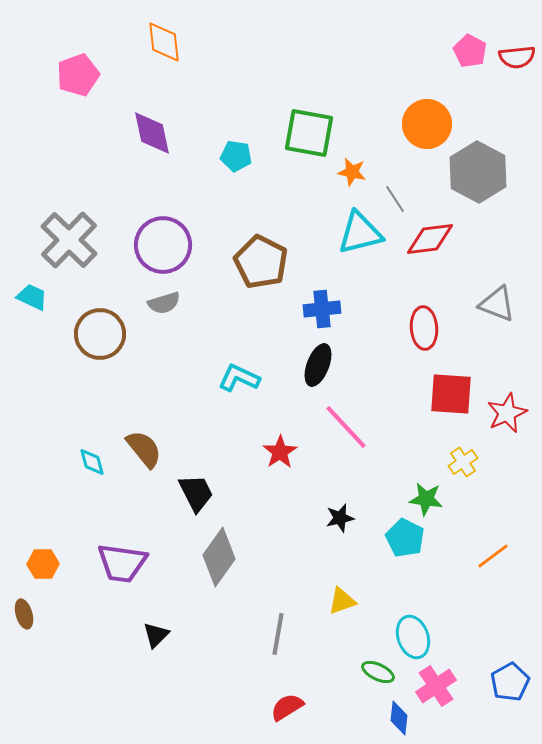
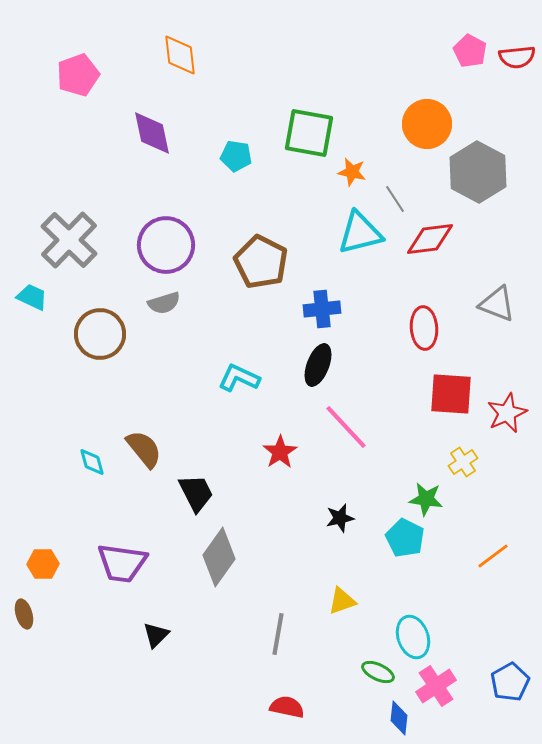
orange diamond at (164, 42): moved 16 px right, 13 px down
purple circle at (163, 245): moved 3 px right
red semicircle at (287, 707): rotated 44 degrees clockwise
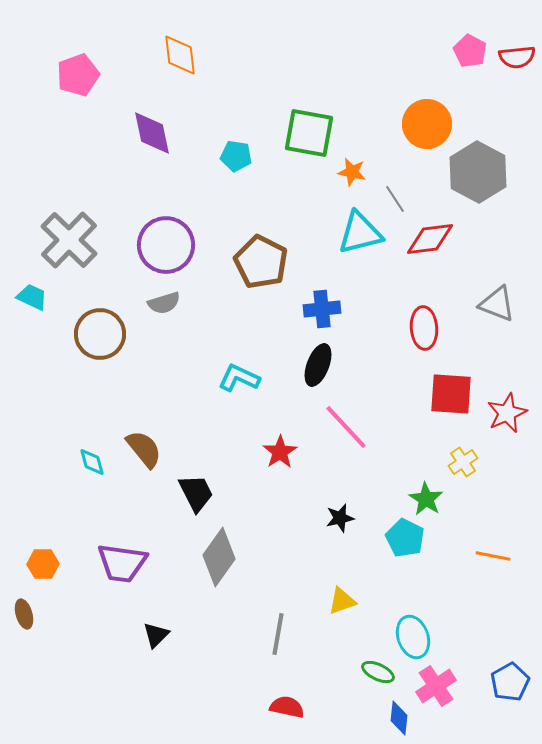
green star at (426, 499): rotated 24 degrees clockwise
orange line at (493, 556): rotated 48 degrees clockwise
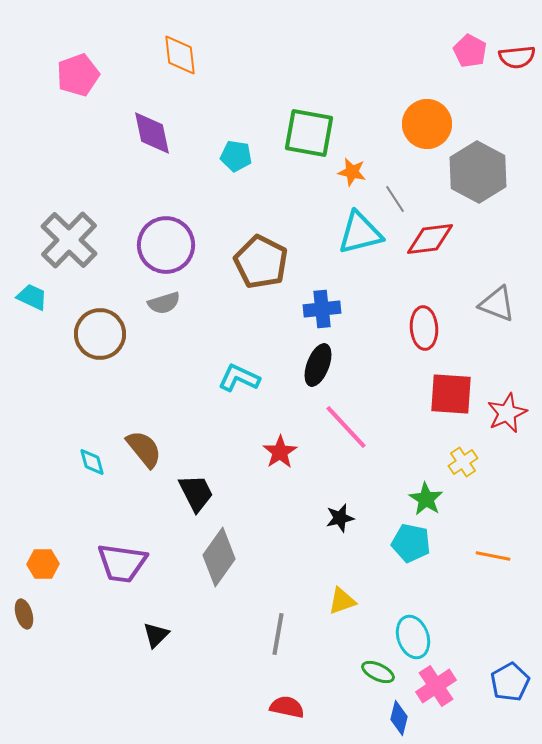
cyan pentagon at (405, 538): moved 6 px right, 5 px down; rotated 15 degrees counterclockwise
blue diamond at (399, 718): rotated 8 degrees clockwise
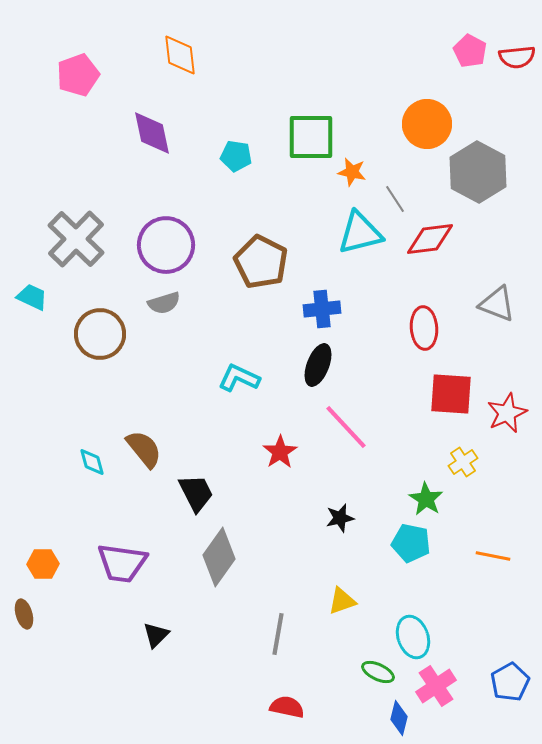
green square at (309, 133): moved 2 px right, 4 px down; rotated 10 degrees counterclockwise
gray cross at (69, 240): moved 7 px right, 1 px up
